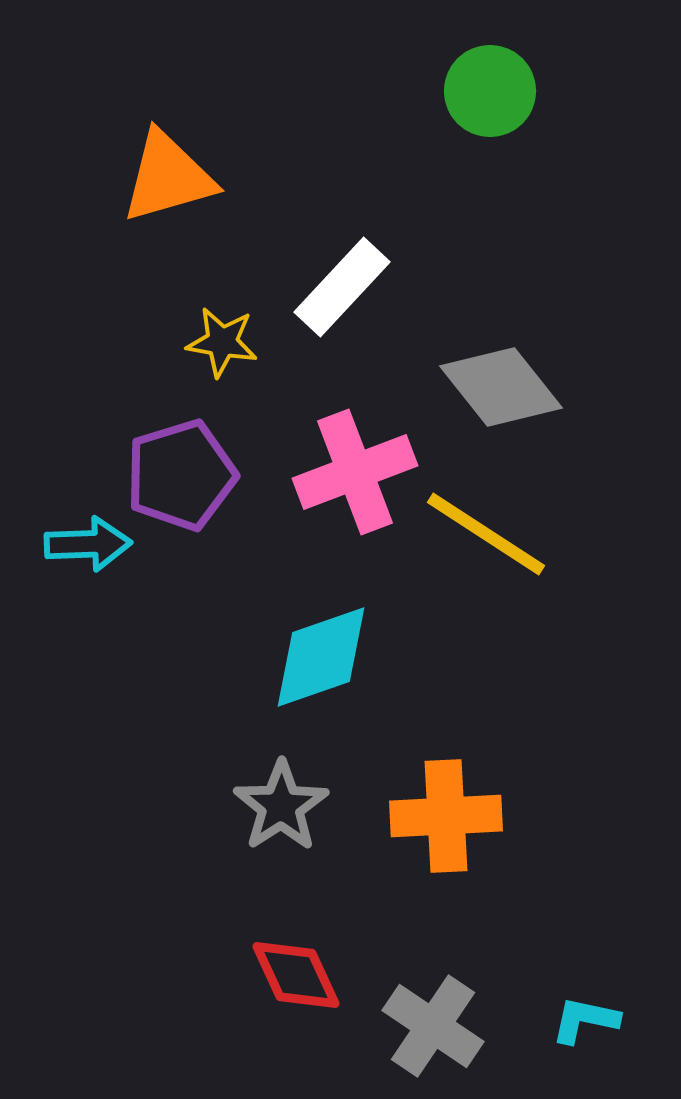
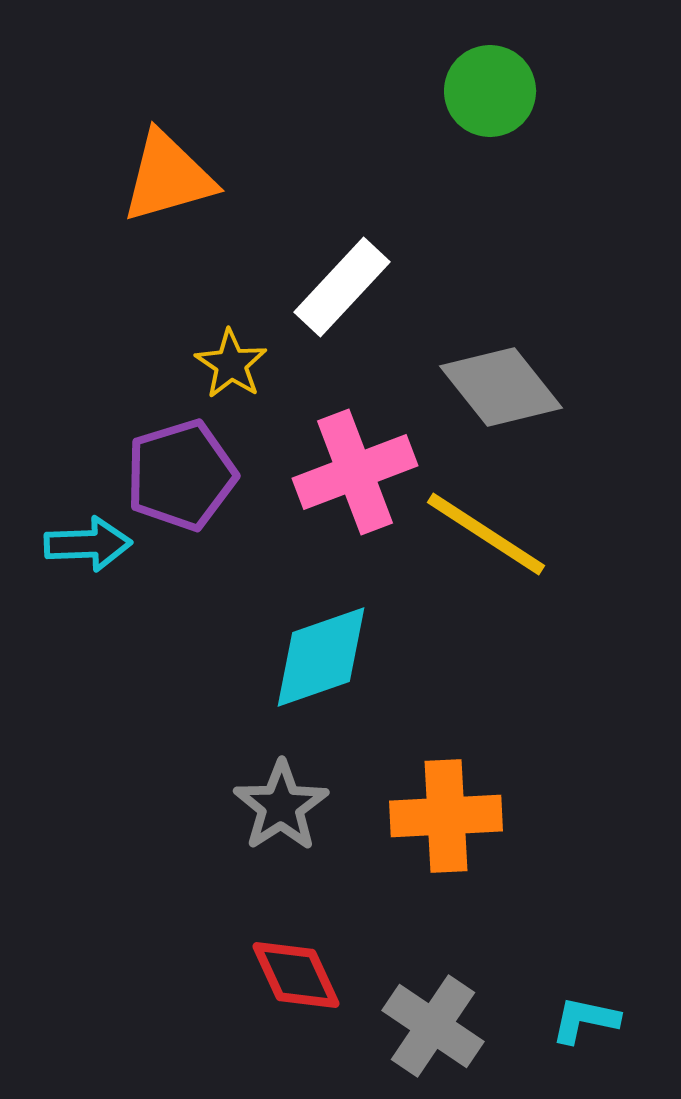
yellow star: moved 9 px right, 22 px down; rotated 24 degrees clockwise
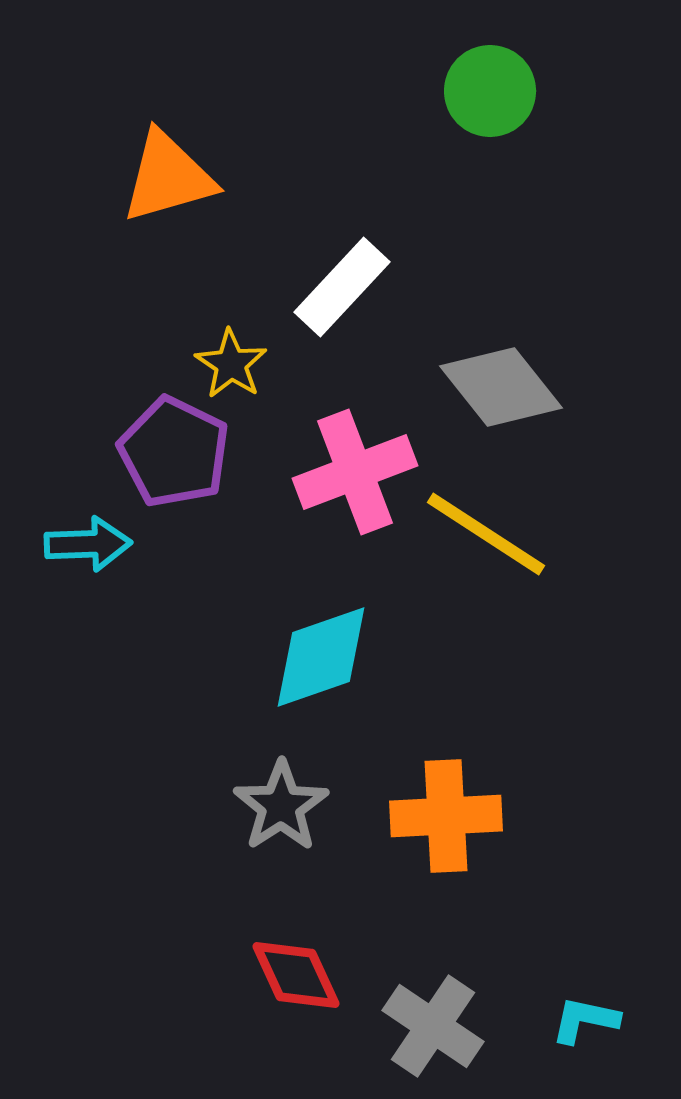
purple pentagon: moved 7 px left, 23 px up; rotated 29 degrees counterclockwise
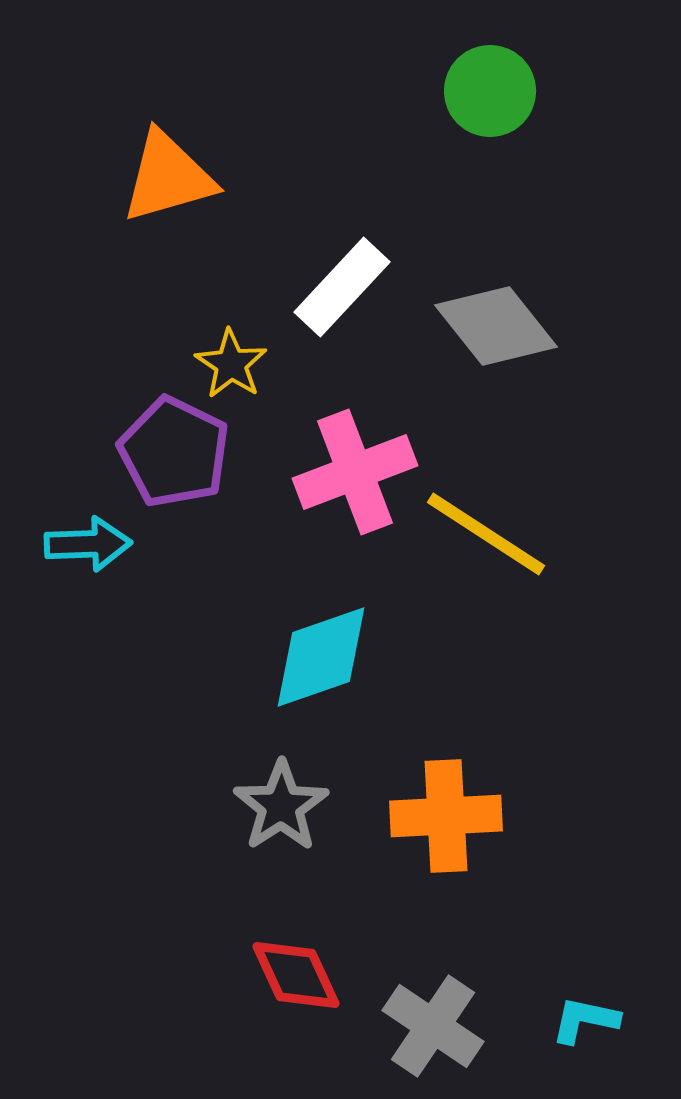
gray diamond: moved 5 px left, 61 px up
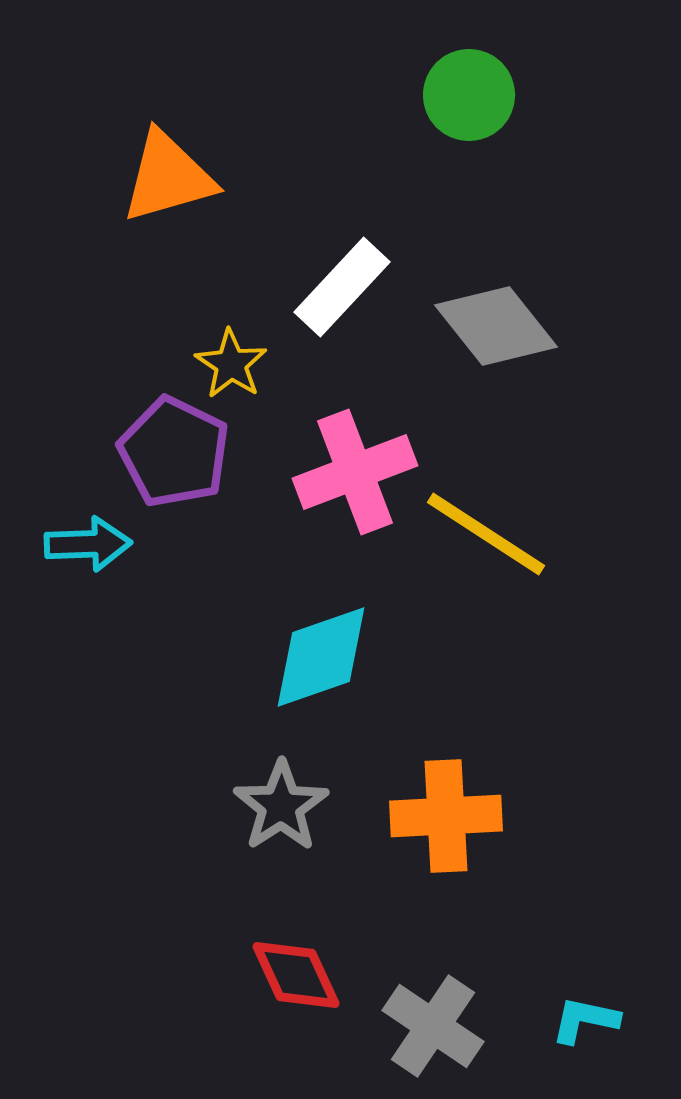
green circle: moved 21 px left, 4 px down
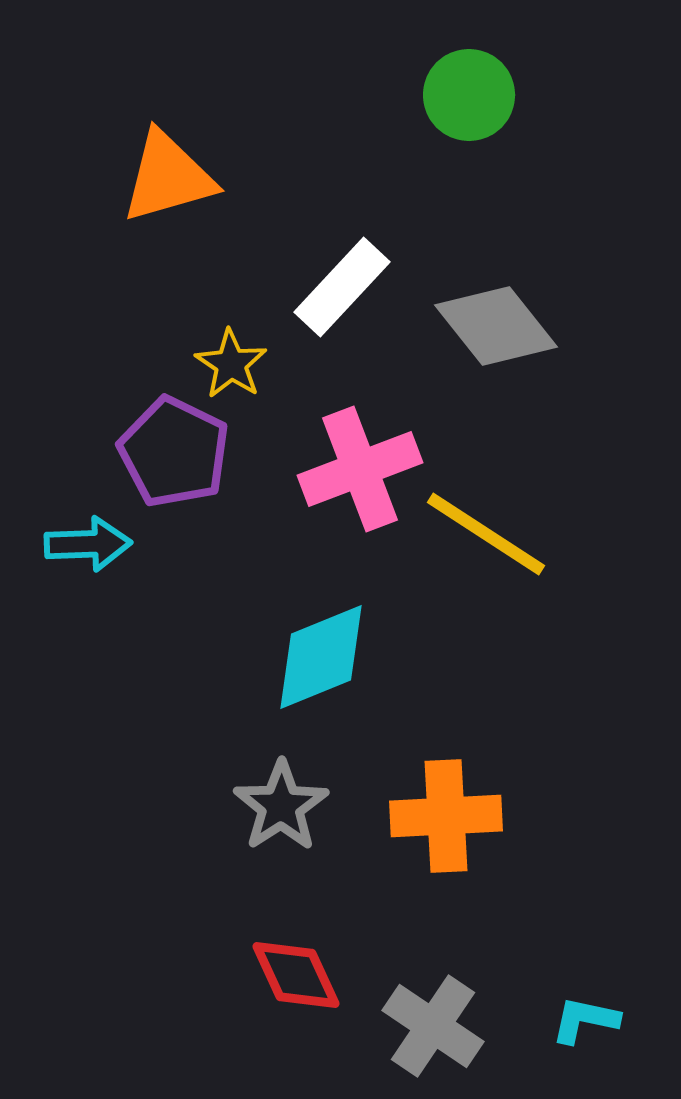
pink cross: moved 5 px right, 3 px up
cyan diamond: rotated 3 degrees counterclockwise
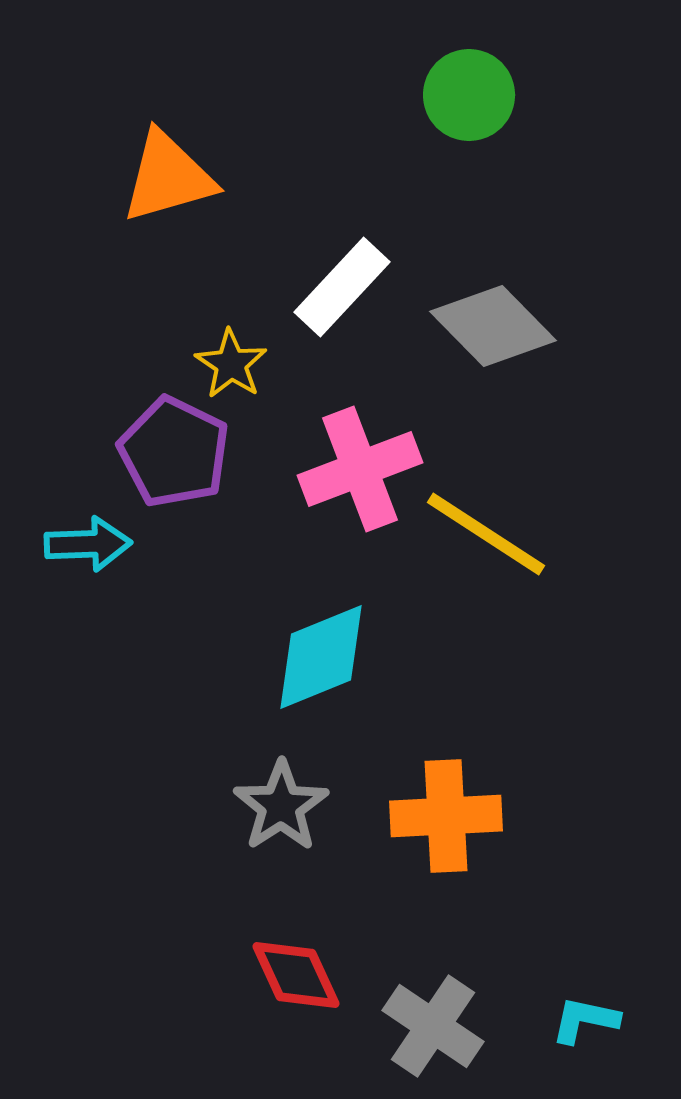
gray diamond: moved 3 px left; rotated 6 degrees counterclockwise
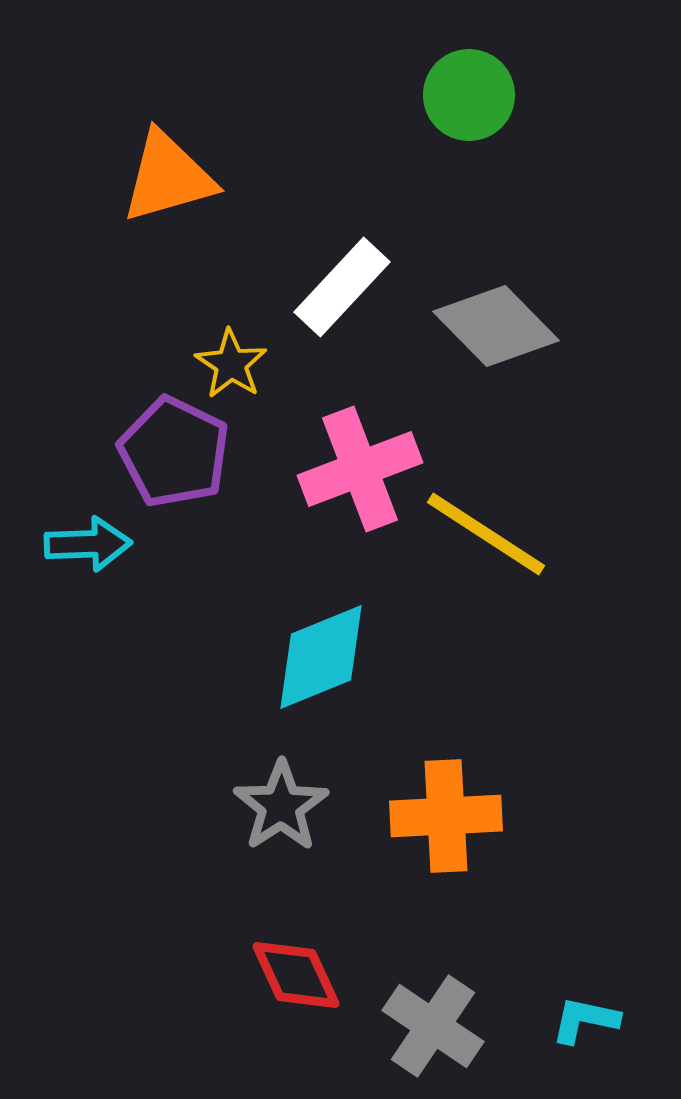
gray diamond: moved 3 px right
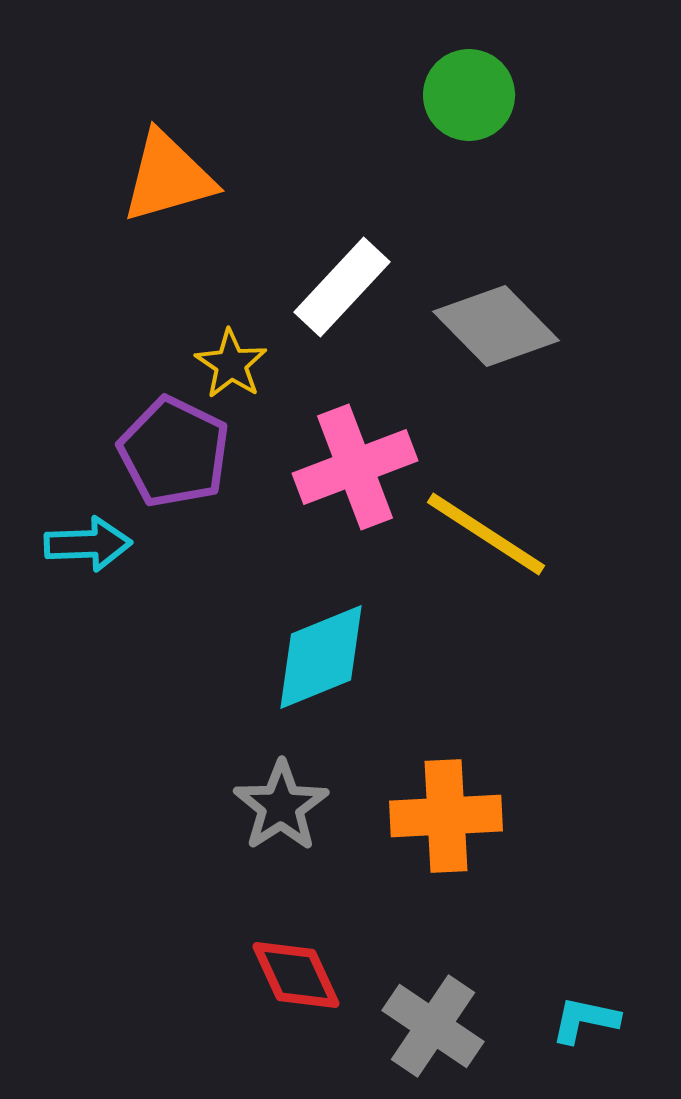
pink cross: moved 5 px left, 2 px up
